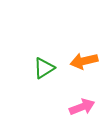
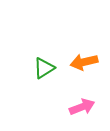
orange arrow: moved 1 px down
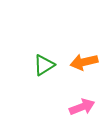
green triangle: moved 3 px up
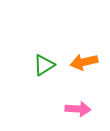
pink arrow: moved 4 px left, 2 px down; rotated 25 degrees clockwise
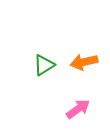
pink arrow: rotated 40 degrees counterclockwise
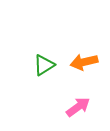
pink arrow: moved 2 px up
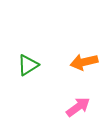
green triangle: moved 16 px left
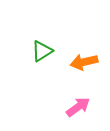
green triangle: moved 14 px right, 14 px up
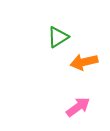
green triangle: moved 16 px right, 14 px up
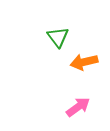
green triangle: rotated 35 degrees counterclockwise
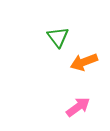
orange arrow: rotated 8 degrees counterclockwise
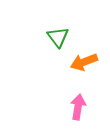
pink arrow: rotated 45 degrees counterclockwise
